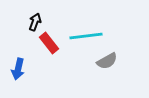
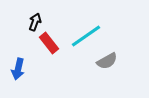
cyan line: rotated 28 degrees counterclockwise
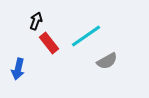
black arrow: moved 1 px right, 1 px up
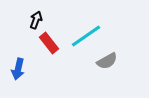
black arrow: moved 1 px up
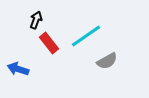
blue arrow: rotated 95 degrees clockwise
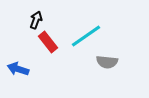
red rectangle: moved 1 px left, 1 px up
gray semicircle: moved 1 px down; rotated 35 degrees clockwise
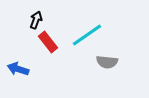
cyan line: moved 1 px right, 1 px up
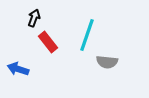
black arrow: moved 2 px left, 2 px up
cyan line: rotated 36 degrees counterclockwise
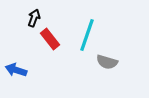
red rectangle: moved 2 px right, 3 px up
gray semicircle: rotated 10 degrees clockwise
blue arrow: moved 2 px left, 1 px down
